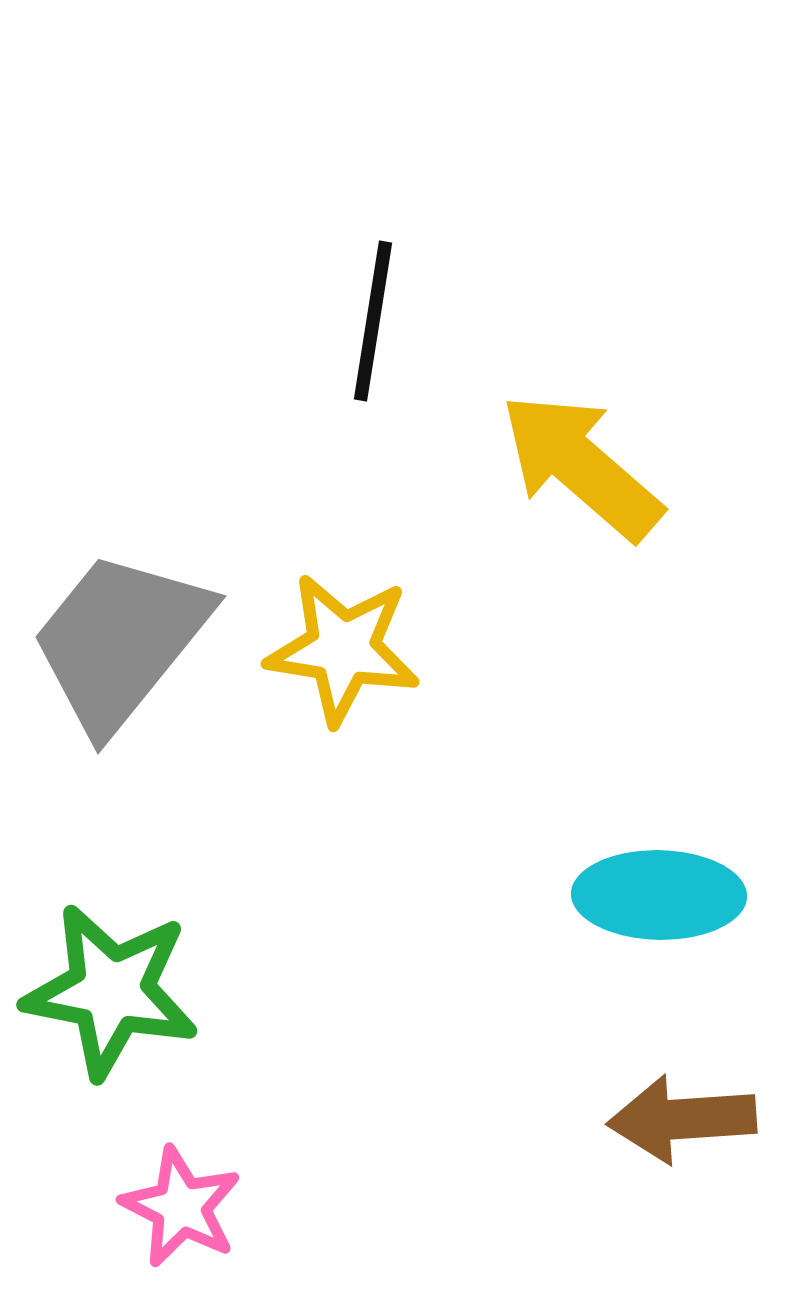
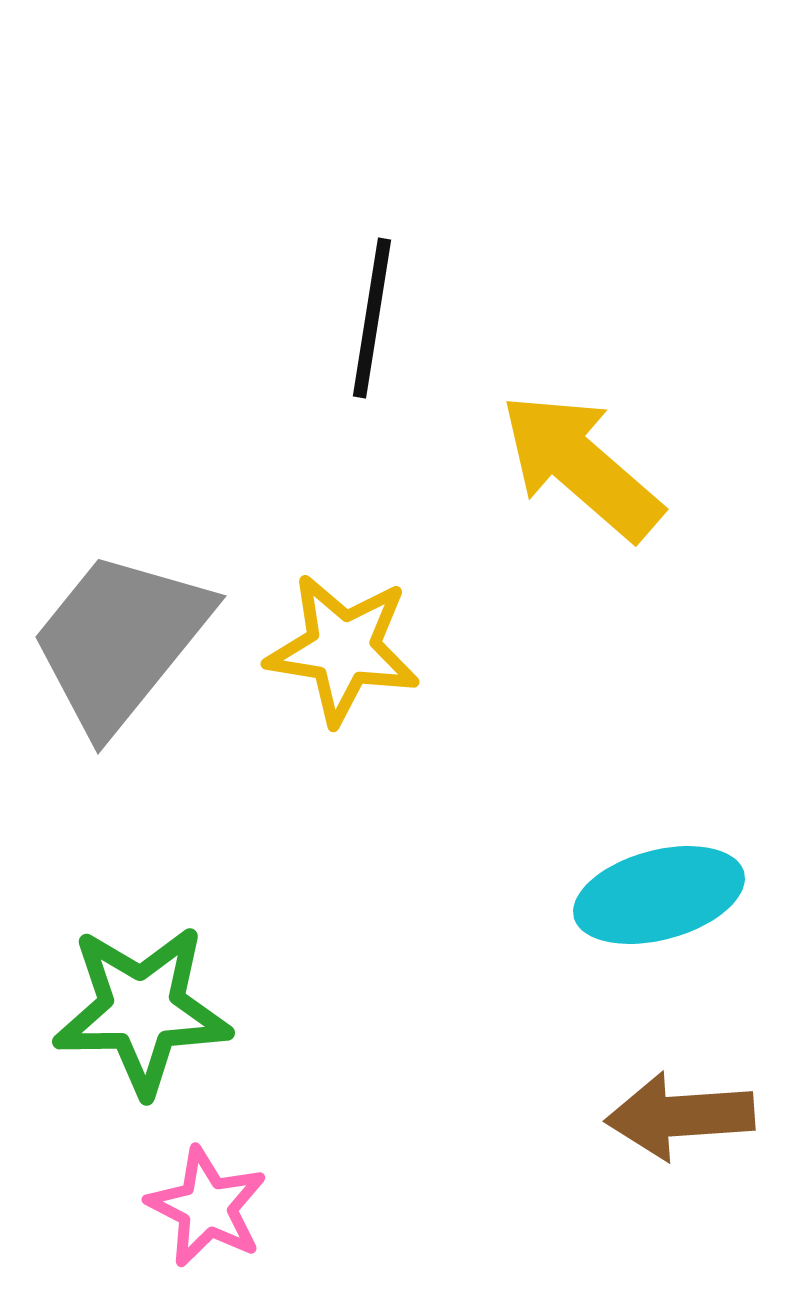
black line: moved 1 px left, 3 px up
cyan ellipse: rotated 16 degrees counterclockwise
green star: moved 31 px right, 19 px down; rotated 12 degrees counterclockwise
brown arrow: moved 2 px left, 3 px up
pink star: moved 26 px right
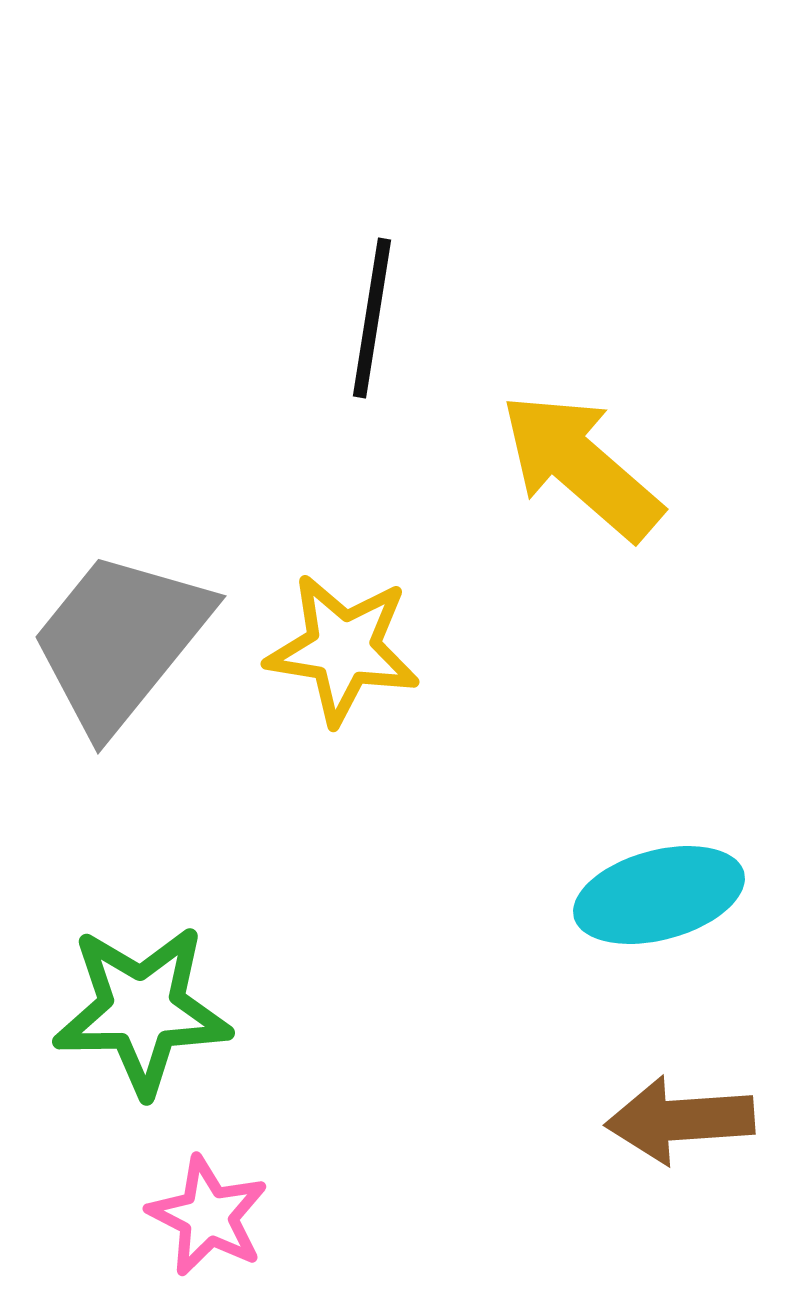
brown arrow: moved 4 px down
pink star: moved 1 px right, 9 px down
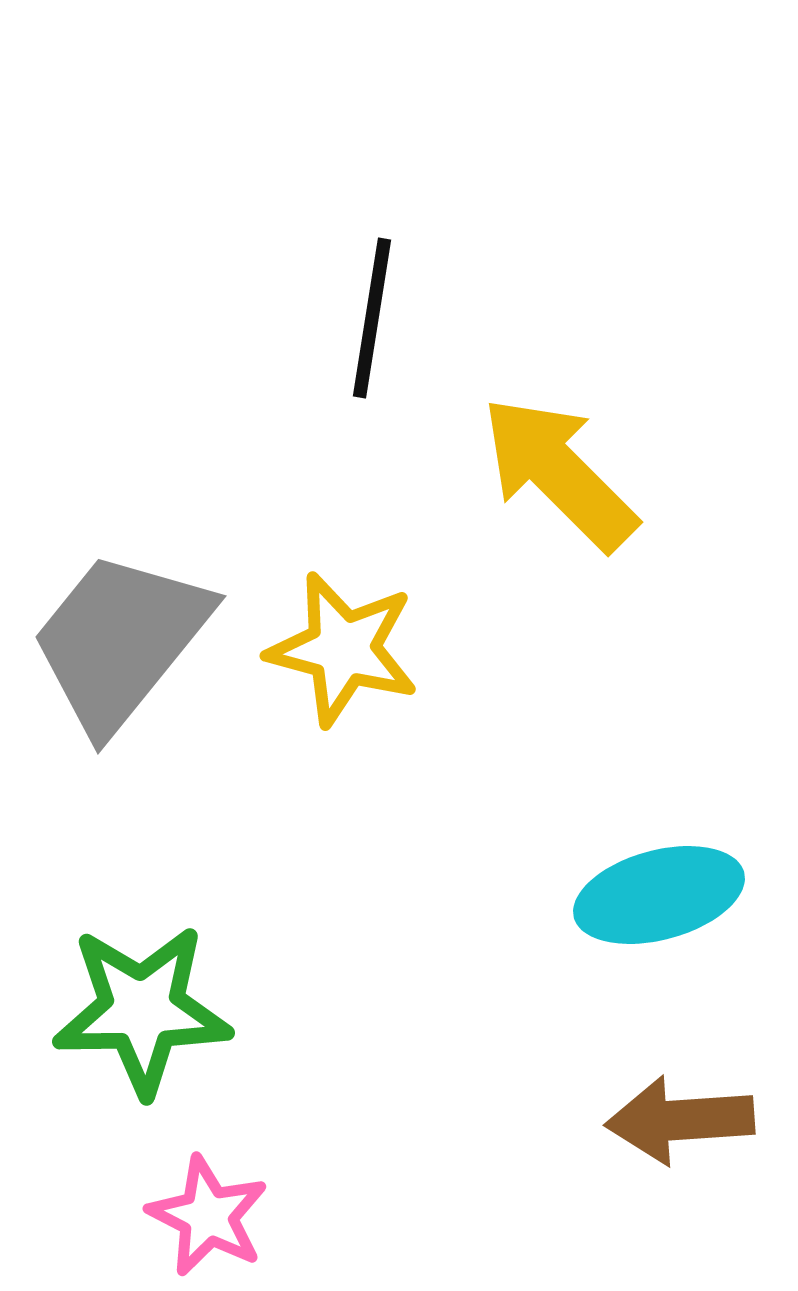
yellow arrow: moved 22 px left, 7 px down; rotated 4 degrees clockwise
yellow star: rotated 6 degrees clockwise
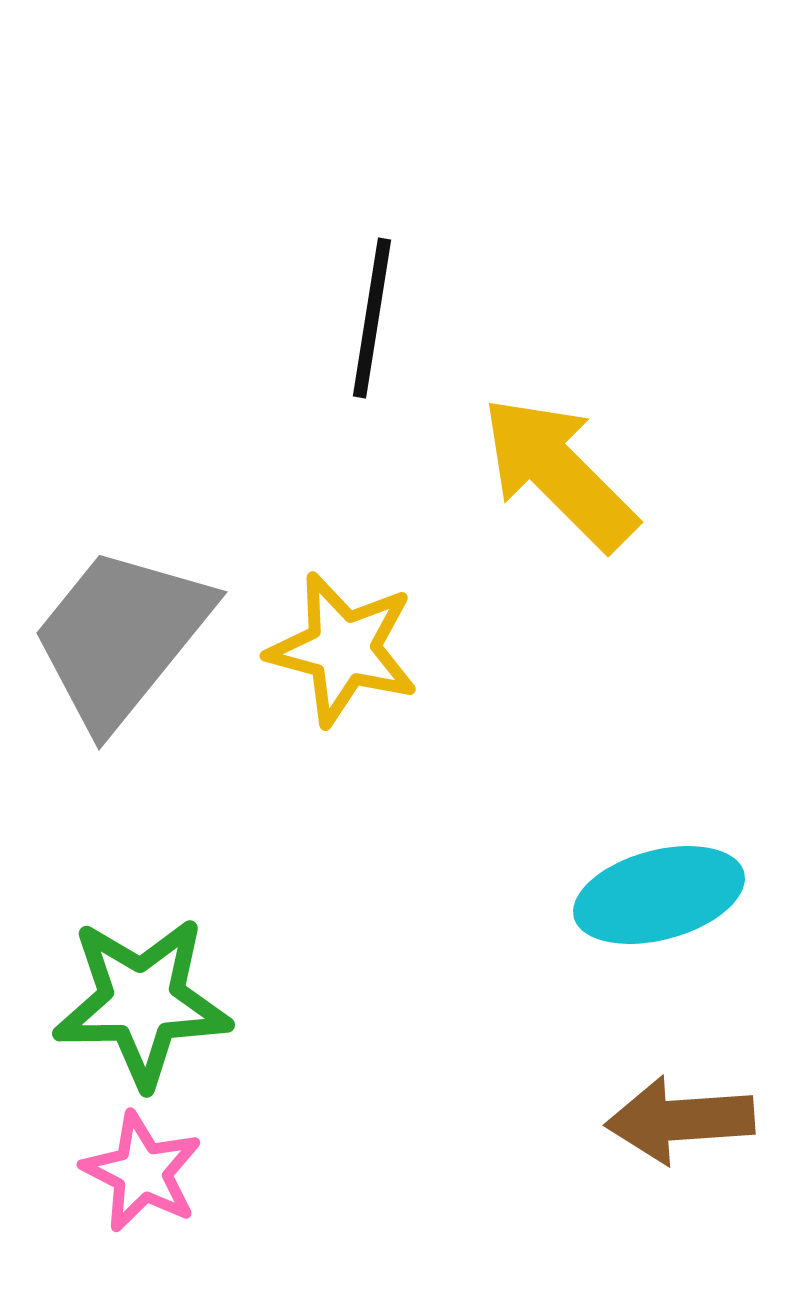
gray trapezoid: moved 1 px right, 4 px up
green star: moved 8 px up
pink star: moved 66 px left, 44 px up
